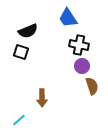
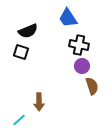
brown arrow: moved 3 px left, 4 px down
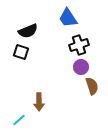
black cross: rotated 30 degrees counterclockwise
purple circle: moved 1 px left, 1 px down
